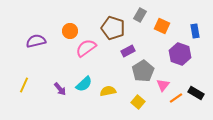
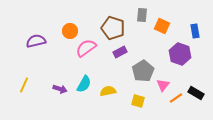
gray rectangle: moved 2 px right; rotated 24 degrees counterclockwise
purple rectangle: moved 8 px left, 1 px down
cyan semicircle: rotated 18 degrees counterclockwise
purple arrow: rotated 32 degrees counterclockwise
yellow square: moved 1 px up; rotated 24 degrees counterclockwise
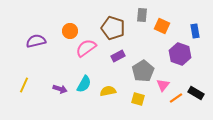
purple rectangle: moved 2 px left, 4 px down
yellow square: moved 2 px up
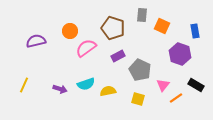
gray pentagon: moved 3 px left, 1 px up; rotated 15 degrees counterclockwise
cyan semicircle: moved 2 px right; rotated 42 degrees clockwise
black rectangle: moved 8 px up
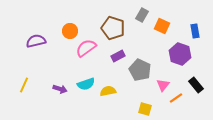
gray rectangle: rotated 24 degrees clockwise
black rectangle: rotated 21 degrees clockwise
yellow square: moved 7 px right, 10 px down
